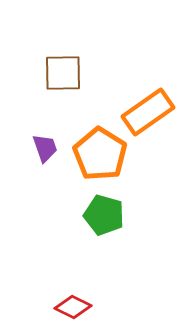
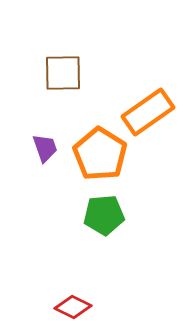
green pentagon: rotated 21 degrees counterclockwise
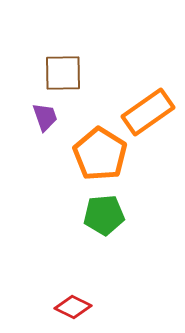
purple trapezoid: moved 31 px up
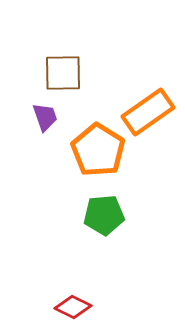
orange pentagon: moved 2 px left, 4 px up
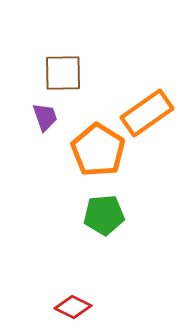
orange rectangle: moved 1 px left, 1 px down
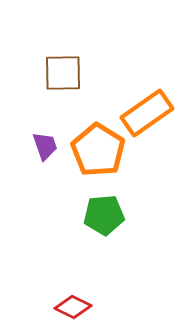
purple trapezoid: moved 29 px down
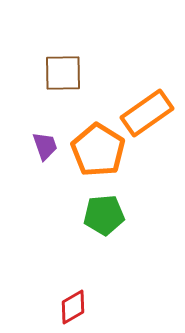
red diamond: rotated 57 degrees counterclockwise
